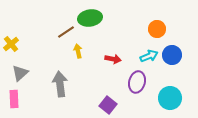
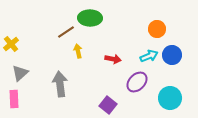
green ellipse: rotated 10 degrees clockwise
purple ellipse: rotated 30 degrees clockwise
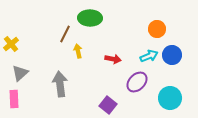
brown line: moved 1 px left, 2 px down; rotated 30 degrees counterclockwise
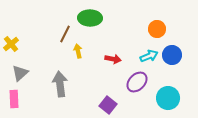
cyan circle: moved 2 px left
